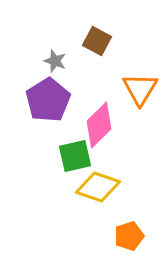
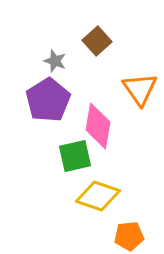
brown square: rotated 20 degrees clockwise
orange triangle: rotated 6 degrees counterclockwise
pink diamond: moved 1 px left, 1 px down; rotated 36 degrees counterclockwise
yellow diamond: moved 9 px down
orange pentagon: rotated 12 degrees clockwise
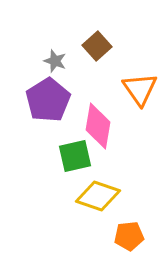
brown square: moved 5 px down
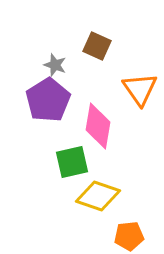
brown square: rotated 24 degrees counterclockwise
gray star: moved 4 px down
green square: moved 3 px left, 6 px down
